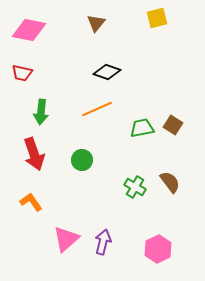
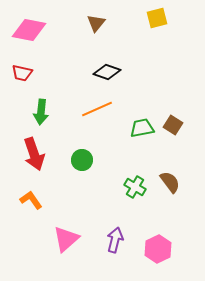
orange L-shape: moved 2 px up
purple arrow: moved 12 px right, 2 px up
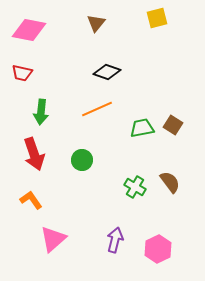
pink triangle: moved 13 px left
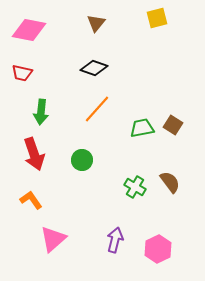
black diamond: moved 13 px left, 4 px up
orange line: rotated 24 degrees counterclockwise
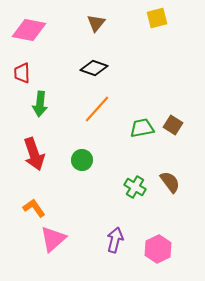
red trapezoid: rotated 75 degrees clockwise
green arrow: moved 1 px left, 8 px up
orange L-shape: moved 3 px right, 8 px down
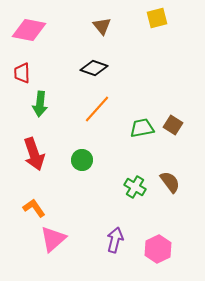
brown triangle: moved 6 px right, 3 px down; rotated 18 degrees counterclockwise
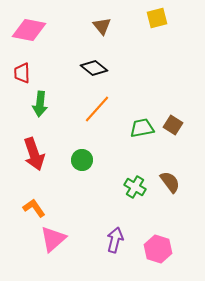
black diamond: rotated 20 degrees clockwise
pink hexagon: rotated 16 degrees counterclockwise
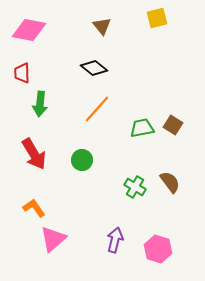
red arrow: rotated 12 degrees counterclockwise
